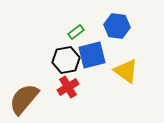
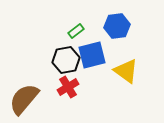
blue hexagon: rotated 15 degrees counterclockwise
green rectangle: moved 1 px up
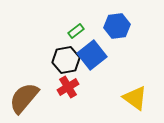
blue square: rotated 24 degrees counterclockwise
yellow triangle: moved 9 px right, 27 px down
brown semicircle: moved 1 px up
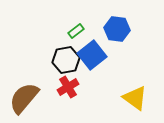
blue hexagon: moved 3 px down; rotated 15 degrees clockwise
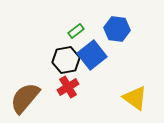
brown semicircle: moved 1 px right
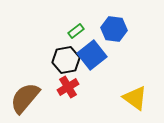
blue hexagon: moved 3 px left
